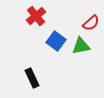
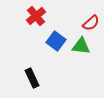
green triangle: rotated 18 degrees clockwise
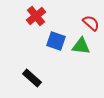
red semicircle: rotated 96 degrees counterclockwise
blue square: rotated 18 degrees counterclockwise
black rectangle: rotated 24 degrees counterclockwise
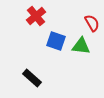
red semicircle: moved 1 px right; rotated 18 degrees clockwise
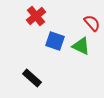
red semicircle: rotated 12 degrees counterclockwise
blue square: moved 1 px left
green triangle: rotated 18 degrees clockwise
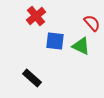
blue square: rotated 12 degrees counterclockwise
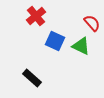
blue square: rotated 18 degrees clockwise
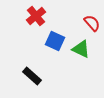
green triangle: moved 3 px down
black rectangle: moved 2 px up
